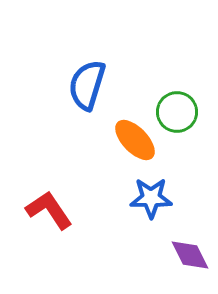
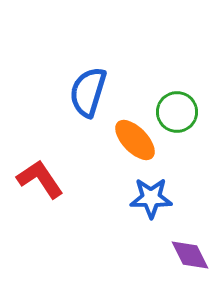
blue semicircle: moved 1 px right, 7 px down
red L-shape: moved 9 px left, 31 px up
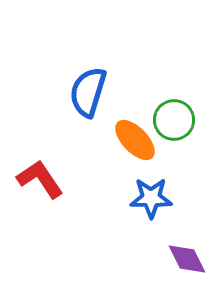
green circle: moved 3 px left, 8 px down
purple diamond: moved 3 px left, 4 px down
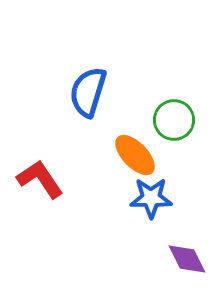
orange ellipse: moved 15 px down
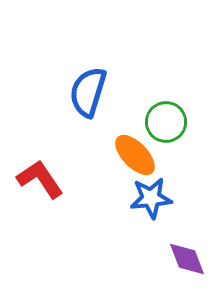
green circle: moved 8 px left, 2 px down
blue star: rotated 6 degrees counterclockwise
purple diamond: rotated 6 degrees clockwise
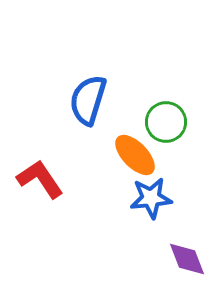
blue semicircle: moved 8 px down
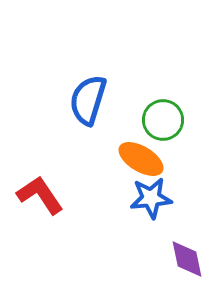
green circle: moved 3 px left, 2 px up
orange ellipse: moved 6 px right, 4 px down; rotated 15 degrees counterclockwise
red L-shape: moved 16 px down
purple diamond: rotated 9 degrees clockwise
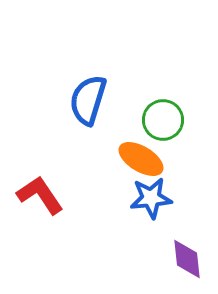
purple diamond: rotated 6 degrees clockwise
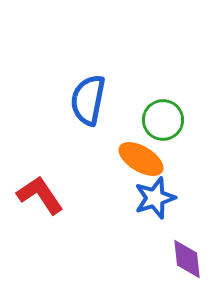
blue semicircle: rotated 6 degrees counterclockwise
blue star: moved 4 px right; rotated 12 degrees counterclockwise
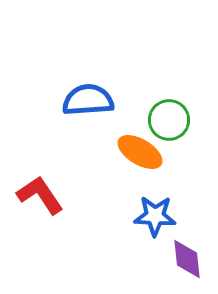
blue semicircle: rotated 75 degrees clockwise
green circle: moved 6 px right
orange ellipse: moved 1 px left, 7 px up
blue star: moved 18 px down; rotated 21 degrees clockwise
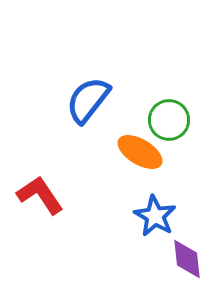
blue semicircle: rotated 48 degrees counterclockwise
blue star: rotated 27 degrees clockwise
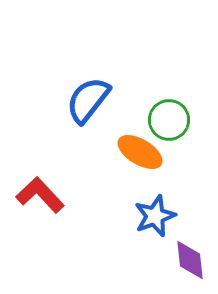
red L-shape: rotated 9 degrees counterclockwise
blue star: rotated 21 degrees clockwise
purple diamond: moved 3 px right, 1 px down
